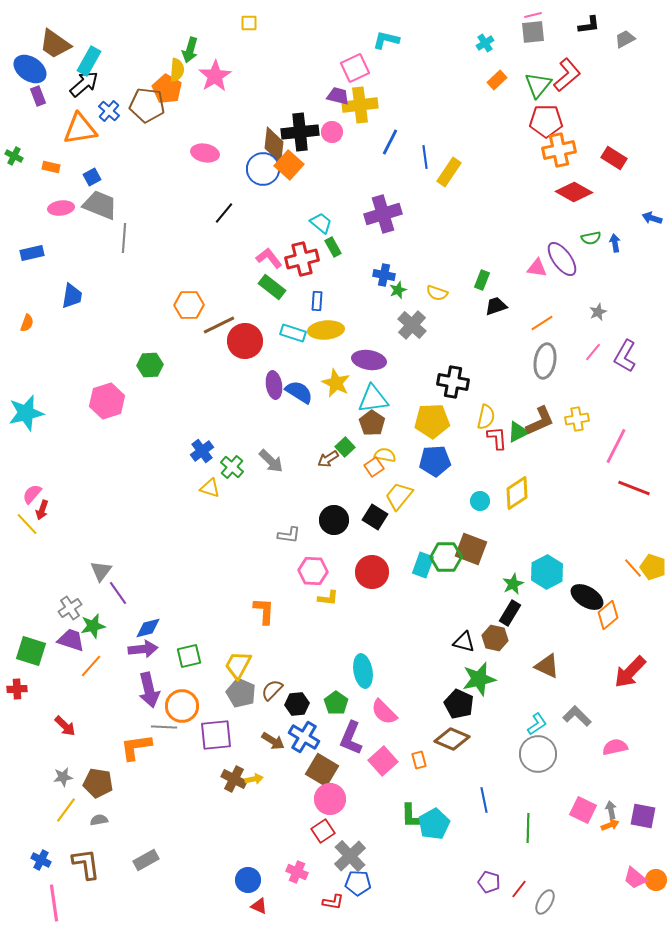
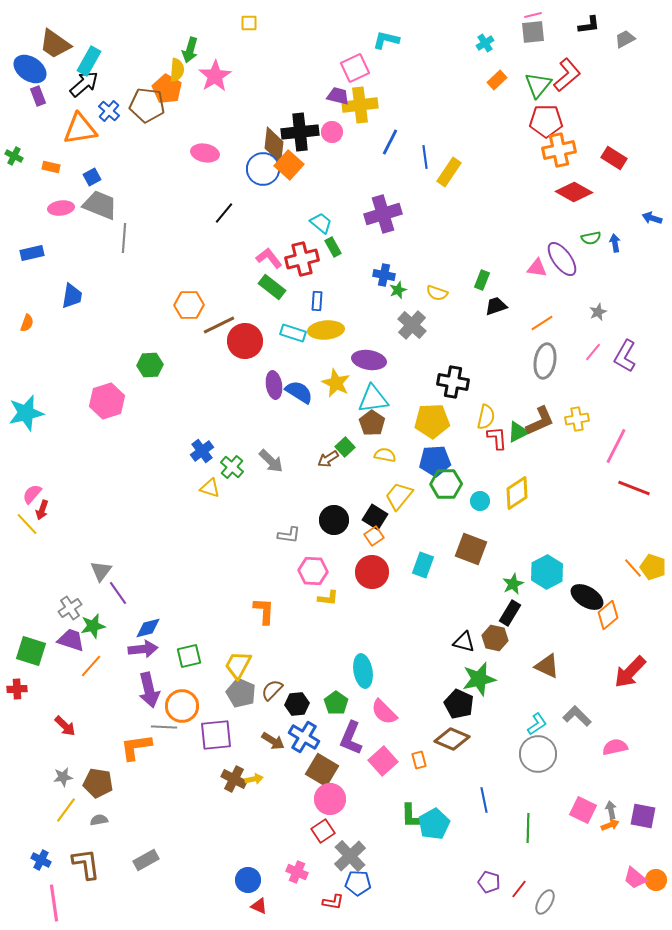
orange square at (374, 467): moved 69 px down
green hexagon at (446, 557): moved 73 px up
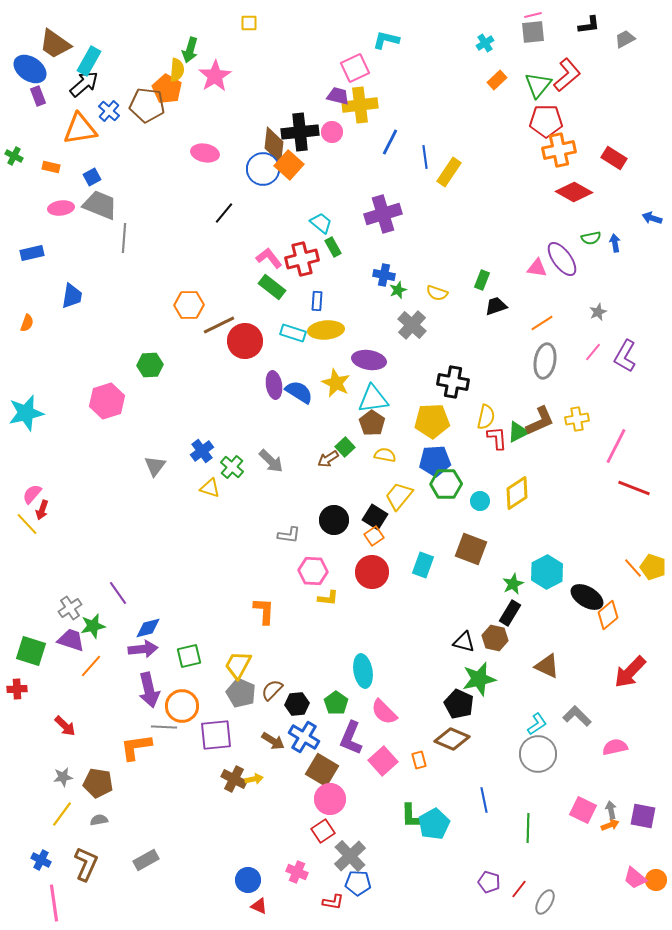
gray triangle at (101, 571): moved 54 px right, 105 px up
yellow line at (66, 810): moved 4 px left, 4 px down
brown L-shape at (86, 864): rotated 32 degrees clockwise
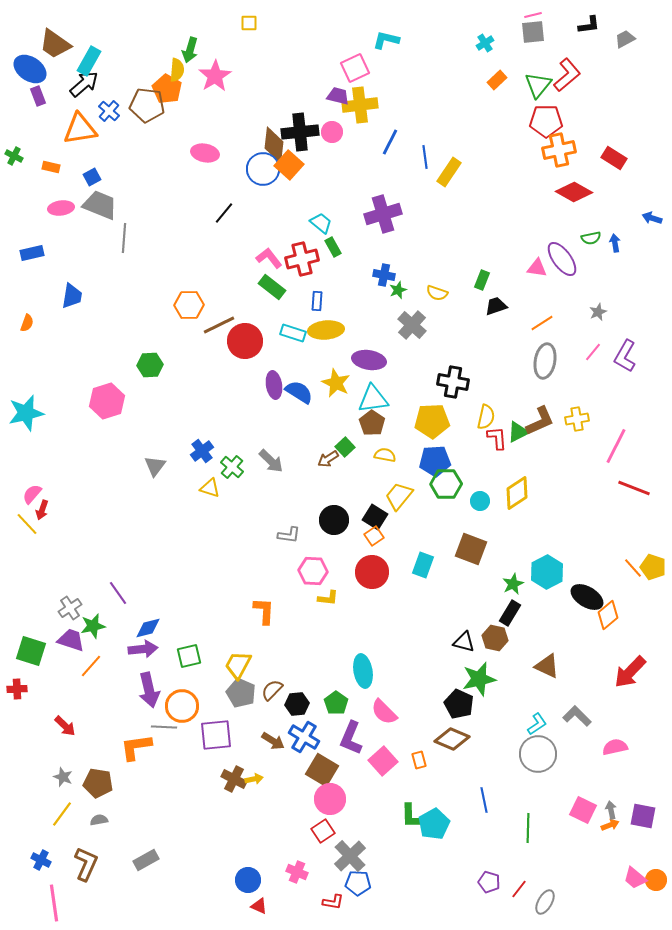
gray star at (63, 777): rotated 30 degrees clockwise
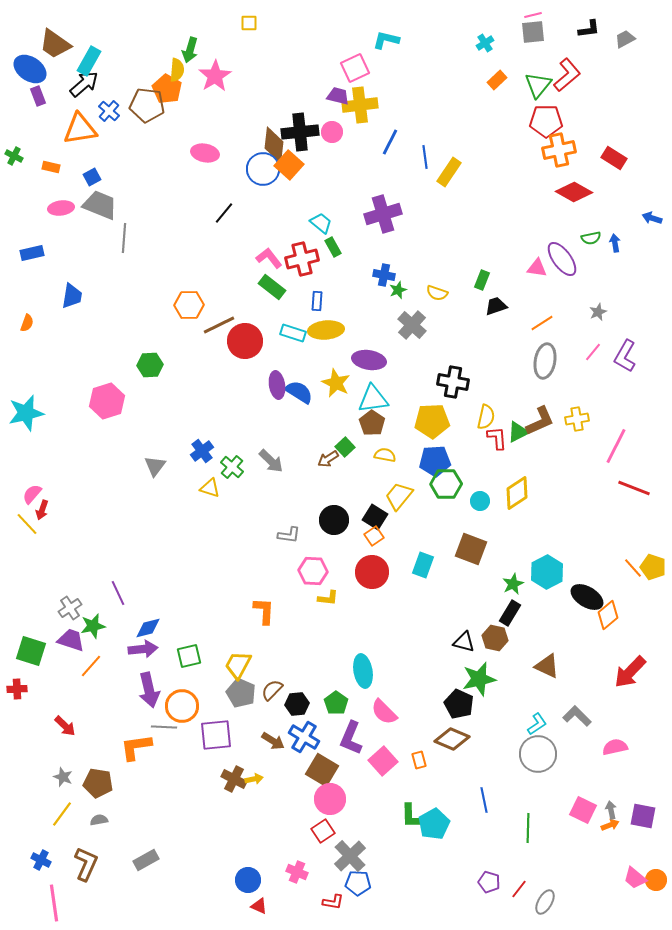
black L-shape at (589, 25): moved 4 px down
purple ellipse at (274, 385): moved 3 px right
purple line at (118, 593): rotated 10 degrees clockwise
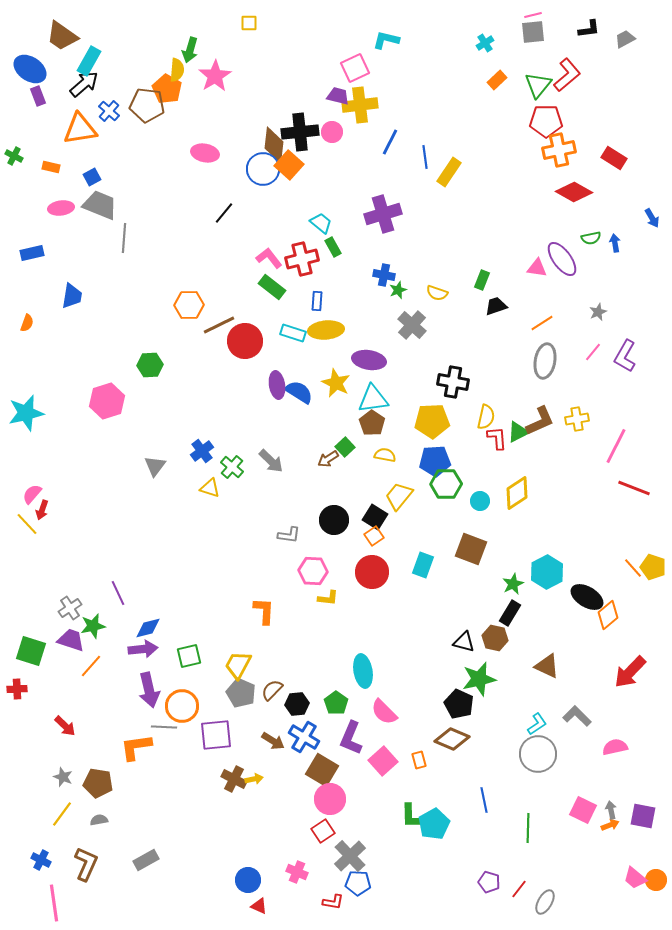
brown trapezoid at (55, 44): moved 7 px right, 8 px up
blue arrow at (652, 218): rotated 138 degrees counterclockwise
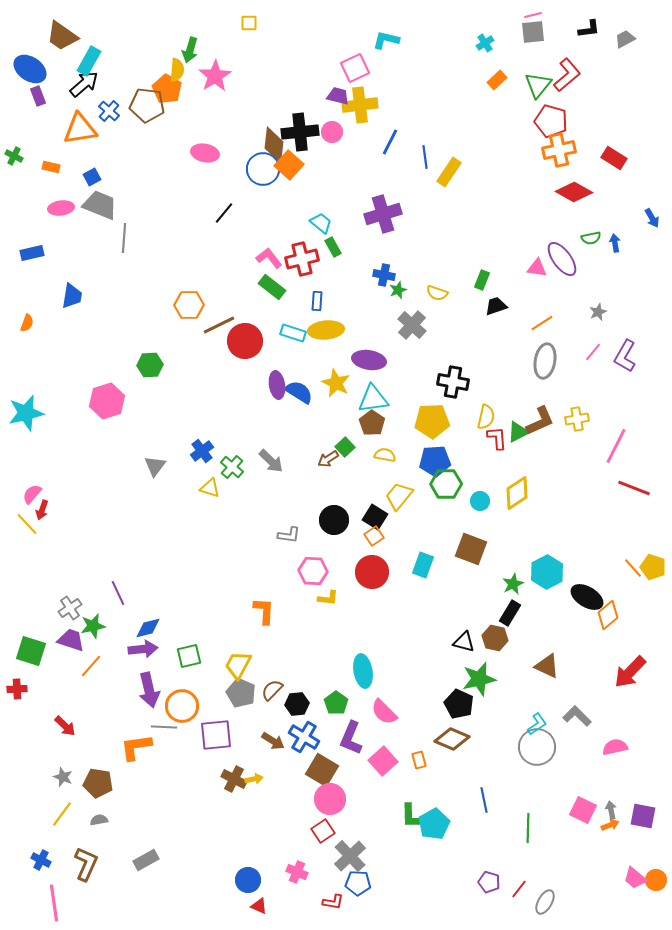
red pentagon at (546, 121): moved 5 px right; rotated 16 degrees clockwise
gray circle at (538, 754): moved 1 px left, 7 px up
